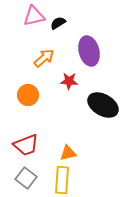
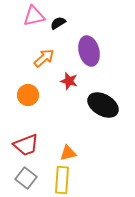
red star: rotated 12 degrees clockwise
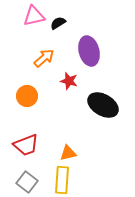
orange circle: moved 1 px left, 1 px down
gray square: moved 1 px right, 4 px down
